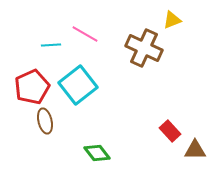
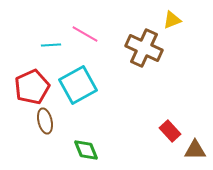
cyan square: rotated 9 degrees clockwise
green diamond: moved 11 px left, 3 px up; rotated 16 degrees clockwise
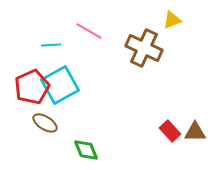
pink line: moved 4 px right, 3 px up
cyan square: moved 18 px left
brown ellipse: moved 2 px down; rotated 45 degrees counterclockwise
brown triangle: moved 18 px up
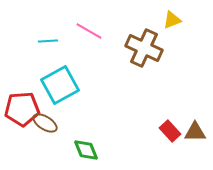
cyan line: moved 3 px left, 4 px up
red pentagon: moved 10 px left, 22 px down; rotated 20 degrees clockwise
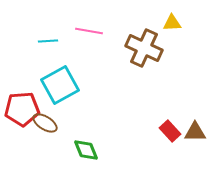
yellow triangle: moved 3 px down; rotated 18 degrees clockwise
pink line: rotated 20 degrees counterclockwise
